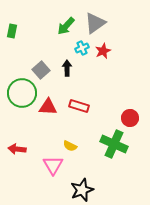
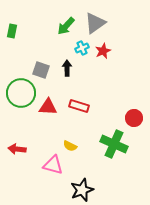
gray square: rotated 30 degrees counterclockwise
green circle: moved 1 px left
red circle: moved 4 px right
pink triangle: rotated 45 degrees counterclockwise
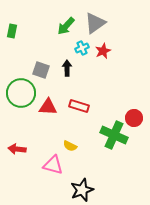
green cross: moved 9 px up
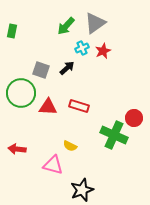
black arrow: rotated 49 degrees clockwise
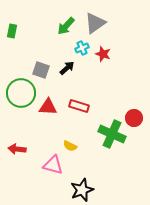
red star: moved 3 px down; rotated 28 degrees counterclockwise
green cross: moved 2 px left, 1 px up
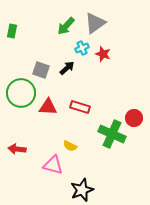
red rectangle: moved 1 px right, 1 px down
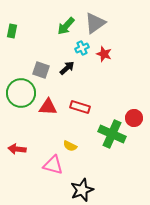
red star: moved 1 px right
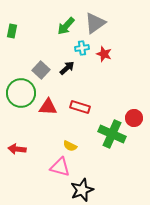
cyan cross: rotated 16 degrees clockwise
gray square: rotated 24 degrees clockwise
pink triangle: moved 7 px right, 2 px down
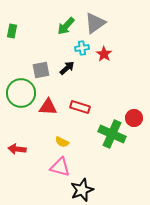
red star: rotated 14 degrees clockwise
gray square: rotated 36 degrees clockwise
yellow semicircle: moved 8 px left, 4 px up
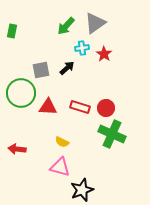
red circle: moved 28 px left, 10 px up
